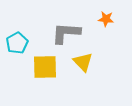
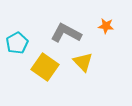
orange star: moved 7 px down
gray L-shape: rotated 24 degrees clockwise
yellow square: rotated 36 degrees clockwise
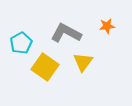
orange star: moved 1 px right; rotated 14 degrees counterclockwise
cyan pentagon: moved 4 px right
yellow triangle: rotated 20 degrees clockwise
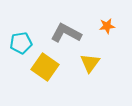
cyan pentagon: rotated 20 degrees clockwise
yellow triangle: moved 7 px right, 1 px down
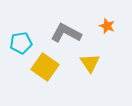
orange star: rotated 28 degrees clockwise
yellow triangle: rotated 10 degrees counterclockwise
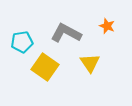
cyan pentagon: moved 1 px right, 1 px up
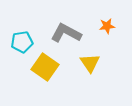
orange star: rotated 28 degrees counterclockwise
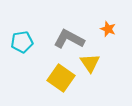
orange star: moved 1 px right, 3 px down; rotated 28 degrees clockwise
gray L-shape: moved 3 px right, 6 px down
yellow square: moved 16 px right, 11 px down
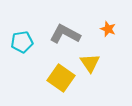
gray L-shape: moved 4 px left, 5 px up
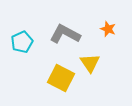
cyan pentagon: rotated 15 degrees counterclockwise
yellow square: rotated 8 degrees counterclockwise
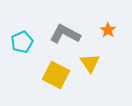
orange star: moved 1 px down; rotated 14 degrees clockwise
yellow square: moved 5 px left, 3 px up
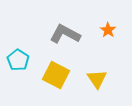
cyan pentagon: moved 4 px left, 18 px down; rotated 15 degrees counterclockwise
yellow triangle: moved 7 px right, 16 px down
